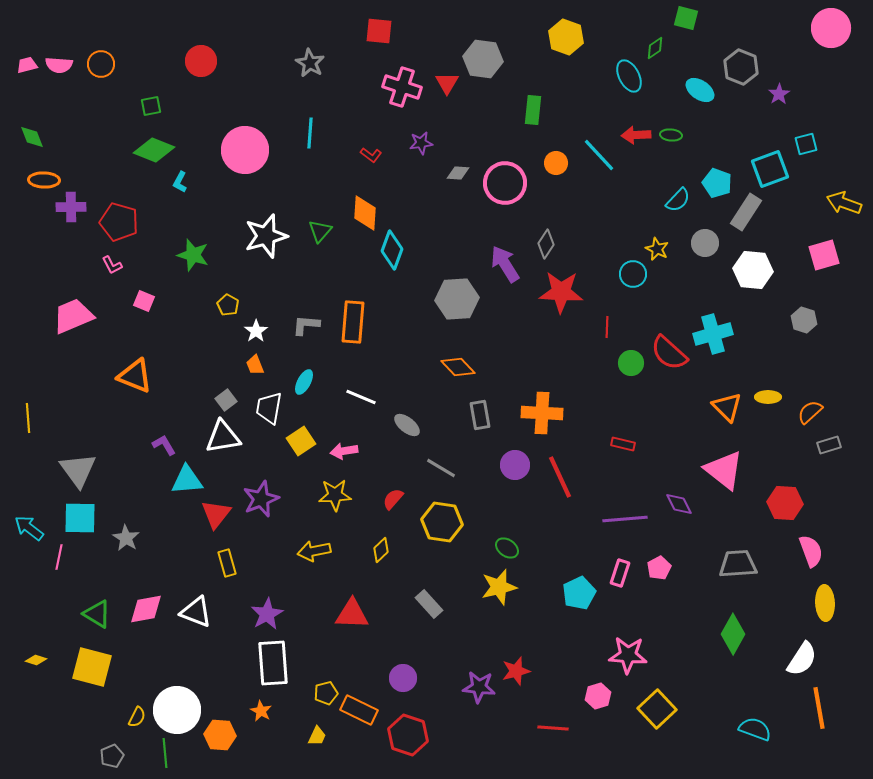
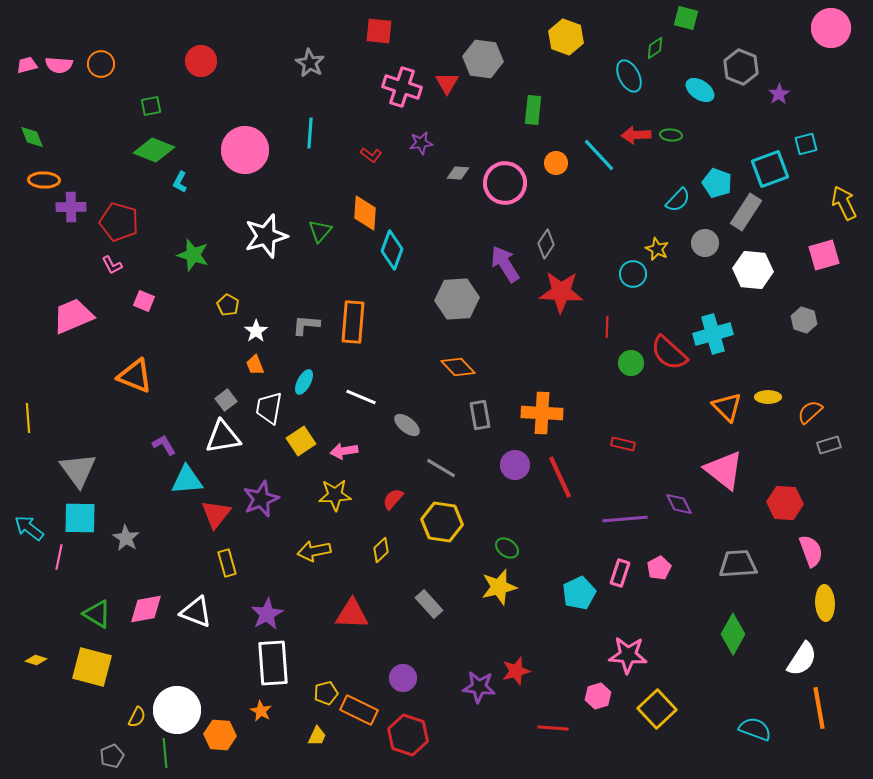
yellow arrow at (844, 203): rotated 44 degrees clockwise
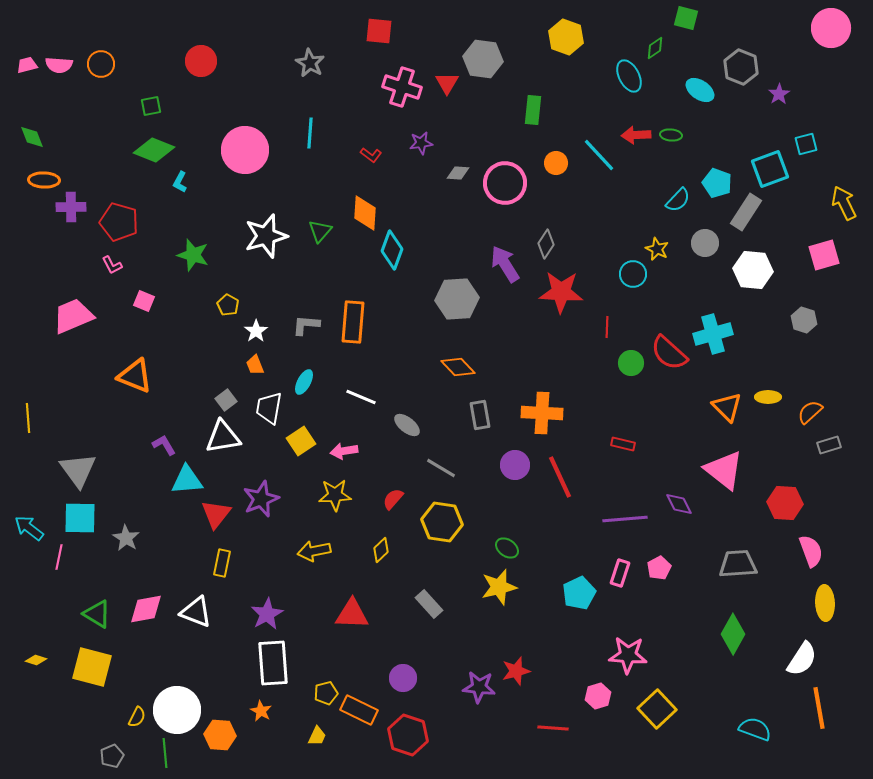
yellow rectangle at (227, 563): moved 5 px left; rotated 28 degrees clockwise
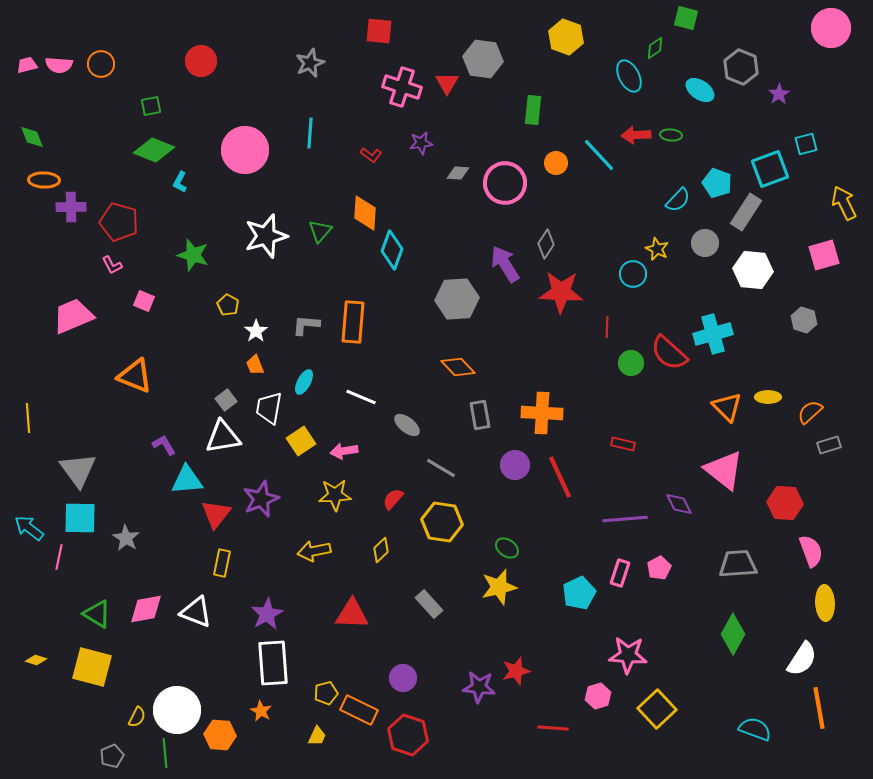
gray star at (310, 63): rotated 20 degrees clockwise
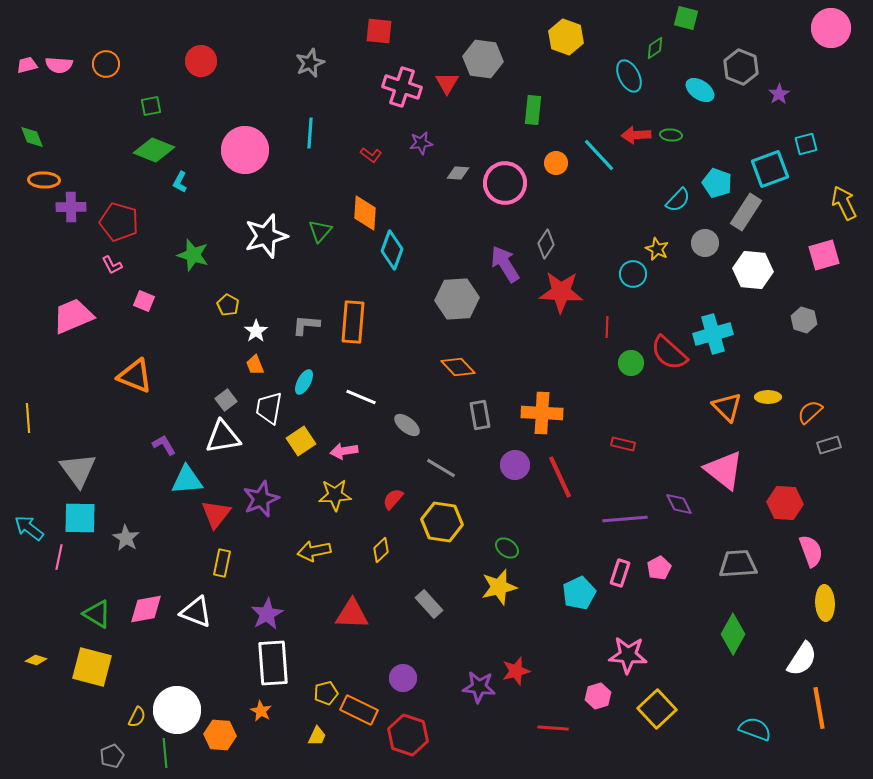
orange circle at (101, 64): moved 5 px right
